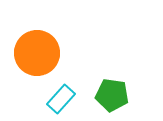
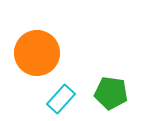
green pentagon: moved 1 px left, 2 px up
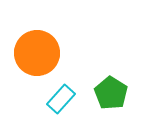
green pentagon: rotated 24 degrees clockwise
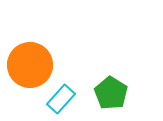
orange circle: moved 7 px left, 12 px down
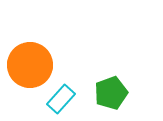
green pentagon: rotated 20 degrees clockwise
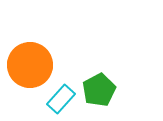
green pentagon: moved 12 px left, 3 px up; rotated 8 degrees counterclockwise
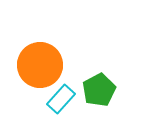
orange circle: moved 10 px right
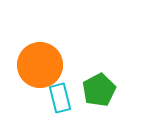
cyan rectangle: moved 1 px left, 1 px up; rotated 56 degrees counterclockwise
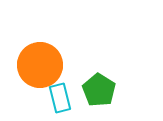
green pentagon: rotated 12 degrees counterclockwise
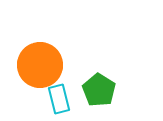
cyan rectangle: moved 1 px left, 1 px down
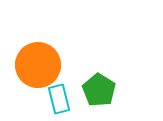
orange circle: moved 2 px left
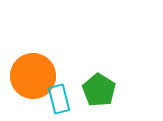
orange circle: moved 5 px left, 11 px down
